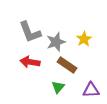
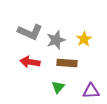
gray L-shape: rotated 45 degrees counterclockwise
gray star: moved 2 px up
brown rectangle: moved 2 px up; rotated 30 degrees counterclockwise
purple triangle: moved 1 px down
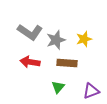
gray L-shape: rotated 10 degrees clockwise
yellow star: rotated 14 degrees clockwise
purple triangle: rotated 18 degrees counterclockwise
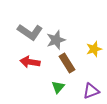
yellow star: moved 10 px right, 10 px down
brown rectangle: rotated 54 degrees clockwise
